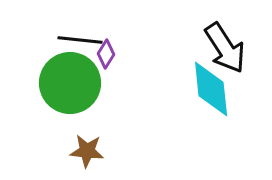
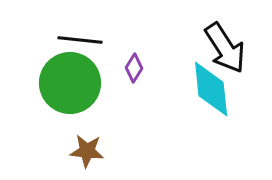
purple diamond: moved 28 px right, 14 px down
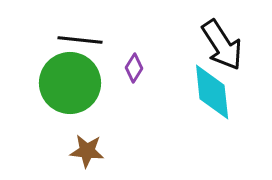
black arrow: moved 3 px left, 3 px up
cyan diamond: moved 1 px right, 3 px down
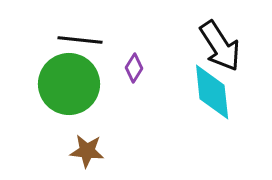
black arrow: moved 2 px left, 1 px down
green circle: moved 1 px left, 1 px down
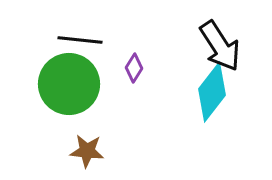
cyan diamond: rotated 44 degrees clockwise
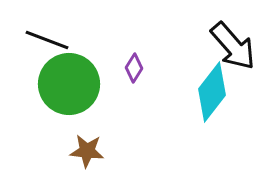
black line: moved 33 px left; rotated 15 degrees clockwise
black arrow: moved 13 px right; rotated 8 degrees counterclockwise
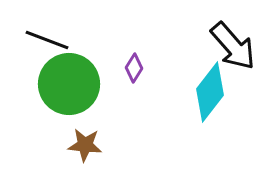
cyan diamond: moved 2 px left
brown star: moved 2 px left, 6 px up
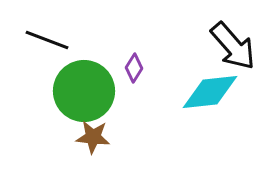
green circle: moved 15 px right, 7 px down
cyan diamond: rotated 46 degrees clockwise
brown star: moved 8 px right, 8 px up
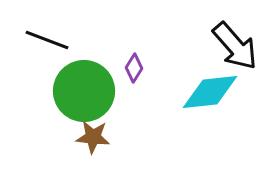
black arrow: moved 2 px right
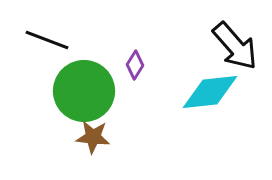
purple diamond: moved 1 px right, 3 px up
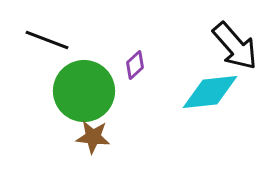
purple diamond: rotated 16 degrees clockwise
